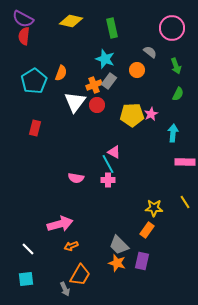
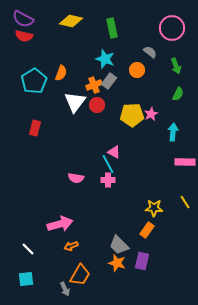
red semicircle: rotated 84 degrees counterclockwise
cyan arrow: moved 1 px up
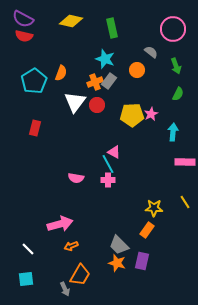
pink circle: moved 1 px right, 1 px down
gray semicircle: moved 1 px right
orange cross: moved 1 px right, 3 px up
